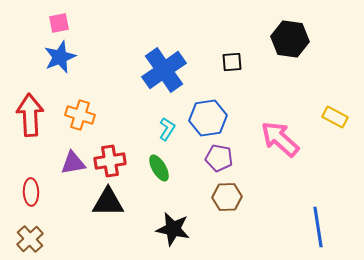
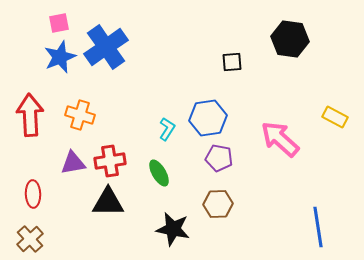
blue cross: moved 58 px left, 23 px up
green ellipse: moved 5 px down
red ellipse: moved 2 px right, 2 px down
brown hexagon: moved 9 px left, 7 px down
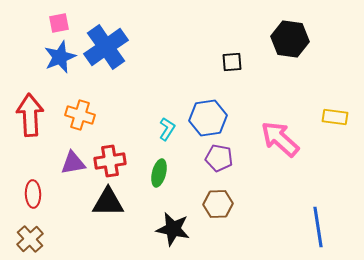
yellow rectangle: rotated 20 degrees counterclockwise
green ellipse: rotated 44 degrees clockwise
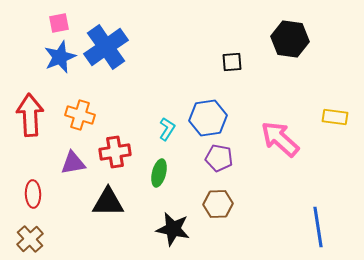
red cross: moved 5 px right, 9 px up
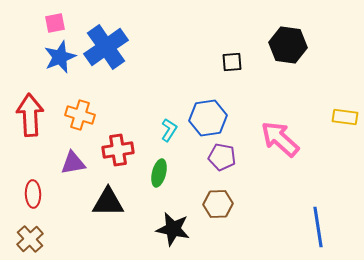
pink square: moved 4 px left
black hexagon: moved 2 px left, 6 px down
yellow rectangle: moved 10 px right
cyan L-shape: moved 2 px right, 1 px down
red cross: moved 3 px right, 2 px up
purple pentagon: moved 3 px right, 1 px up
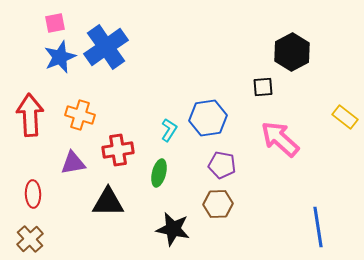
black hexagon: moved 4 px right, 7 px down; rotated 24 degrees clockwise
black square: moved 31 px right, 25 px down
yellow rectangle: rotated 30 degrees clockwise
purple pentagon: moved 8 px down
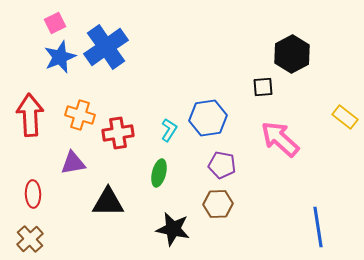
pink square: rotated 15 degrees counterclockwise
black hexagon: moved 2 px down
red cross: moved 17 px up
